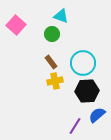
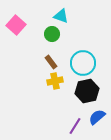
black hexagon: rotated 10 degrees counterclockwise
blue semicircle: moved 2 px down
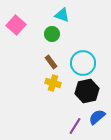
cyan triangle: moved 1 px right, 1 px up
yellow cross: moved 2 px left, 2 px down; rotated 28 degrees clockwise
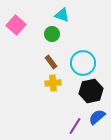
yellow cross: rotated 21 degrees counterclockwise
black hexagon: moved 4 px right
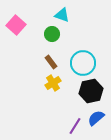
yellow cross: rotated 28 degrees counterclockwise
blue semicircle: moved 1 px left, 1 px down
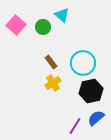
cyan triangle: rotated 21 degrees clockwise
green circle: moved 9 px left, 7 px up
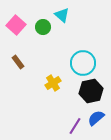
brown rectangle: moved 33 px left
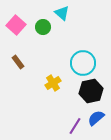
cyan triangle: moved 2 px up
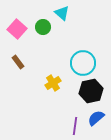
pink square: moved 1 px right, 4 px down
purple line: rotated 24 degrees counterclockwise
